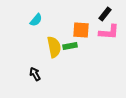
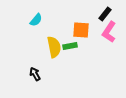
pink L-shape: rotated 120 degrees clockwise
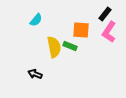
green rectangle: rotated 32 degrees clockwise
black arrow: rotated 40 degrees counterclockwise
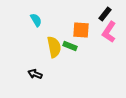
cyan semicircle: rotated 72 degrees counterclockwise
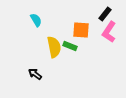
black arrow: rotated 16 degrees clockwise
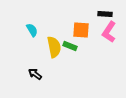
black rectangle: rotated 56 degrees clockwise
cyan semicircle: moved 4 px left, 10 px down
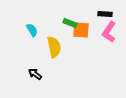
green rectangle: moved 23 px up
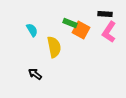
orange square: rotated 24 degrees clockwise
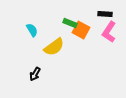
yellow semicircle: rotated 65 degrees clockwise
black arrow: rotated 96 degrees counterclockwise
